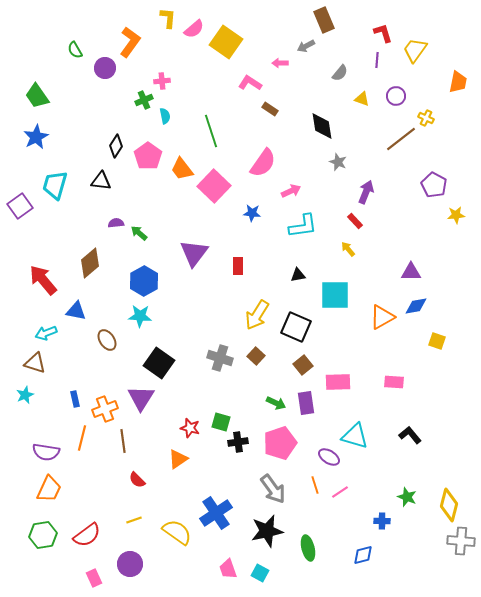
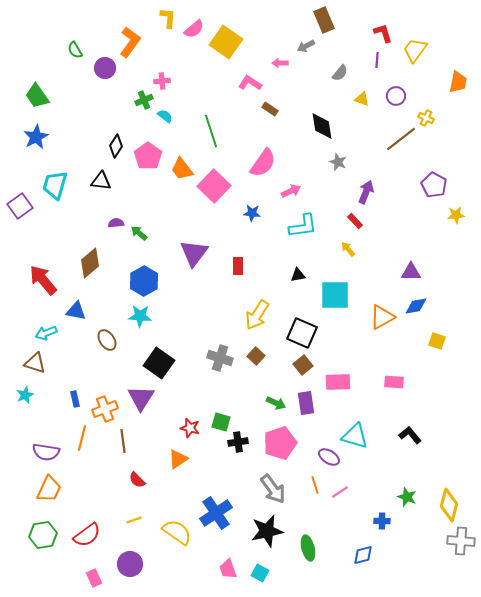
cyan semicircle at (165, 116): rotated 42 degrees counterclockwise
black square at (296, 327): moved 6 px right, 6 px down
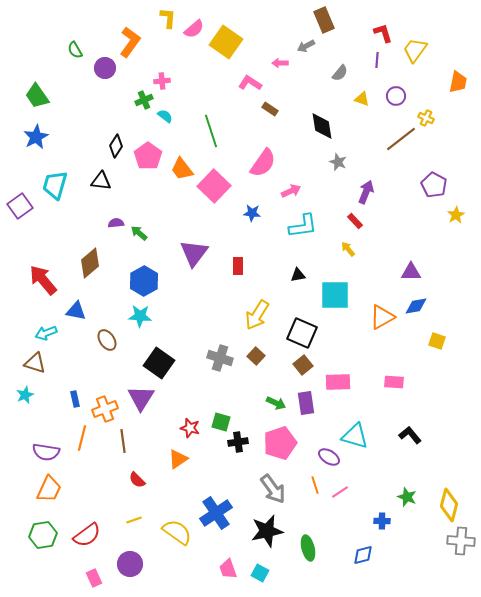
yellow star at (456, 215): rotated 24 degrees counterclockwise
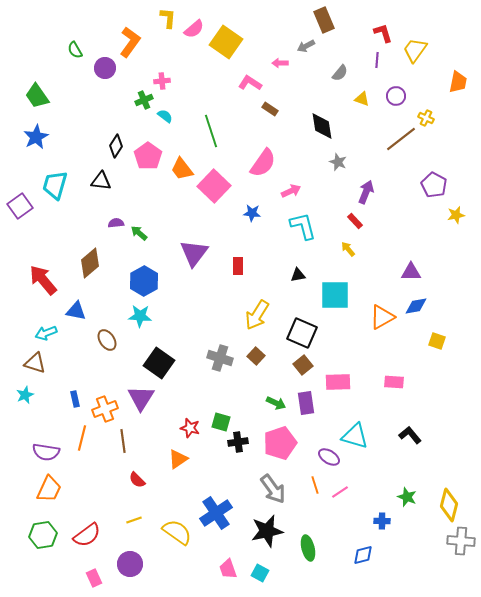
yellow star at (456, 215): rotated 18 degrees clockwise
cyan L-shape at (303, 226): rotated 96 degrees counterclockwise
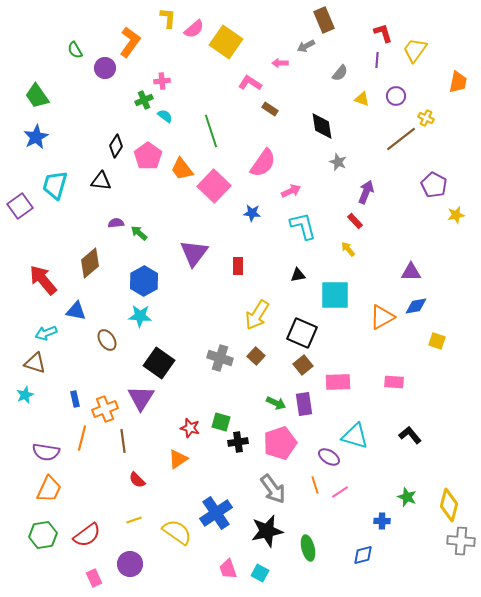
purple rectangle at (306, 403): moved 2 px left, 1 px down
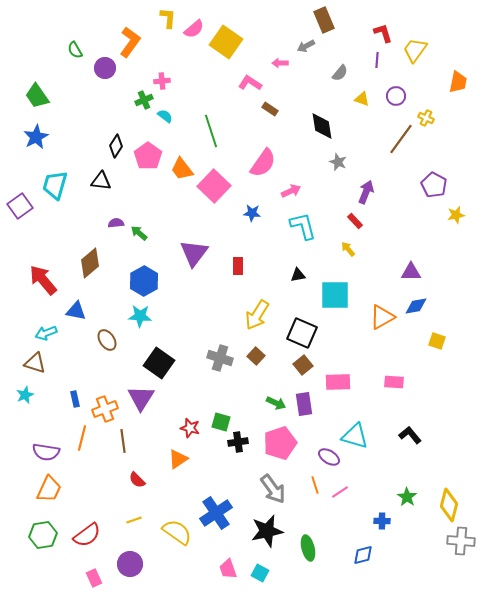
brown line at (401, 139): rotated 16 degrees counterclockwise
green star at (407, 497): rotated 12 degrees clockwise
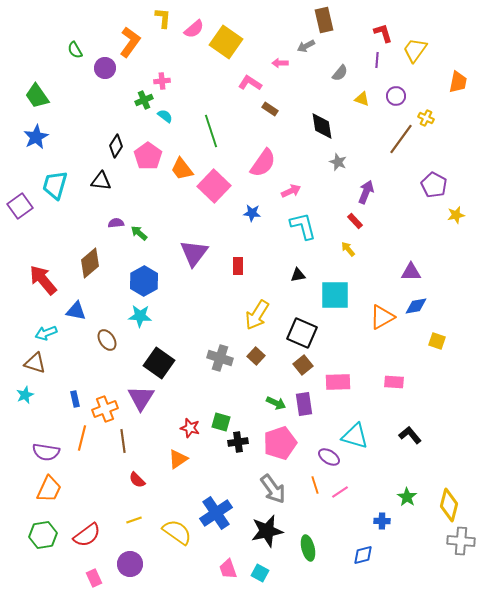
yellow L-shape at (168, 18): moved 5 px left
brown rectangle at (324, 20): rotated 10 degrees clockwise
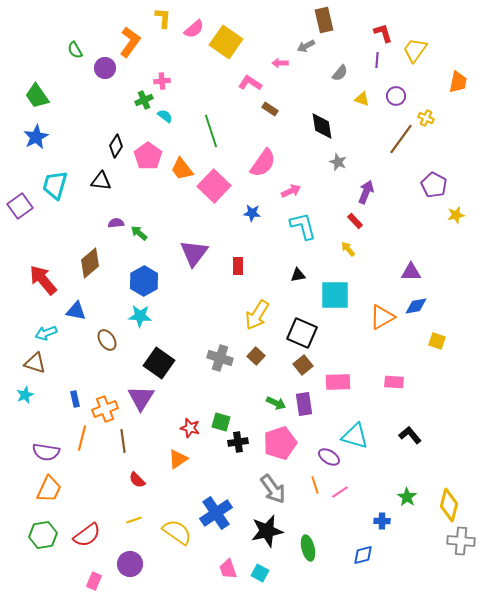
pink rectangle at (94, 578): moved 3 px down; rotated 48 degrees clockwise
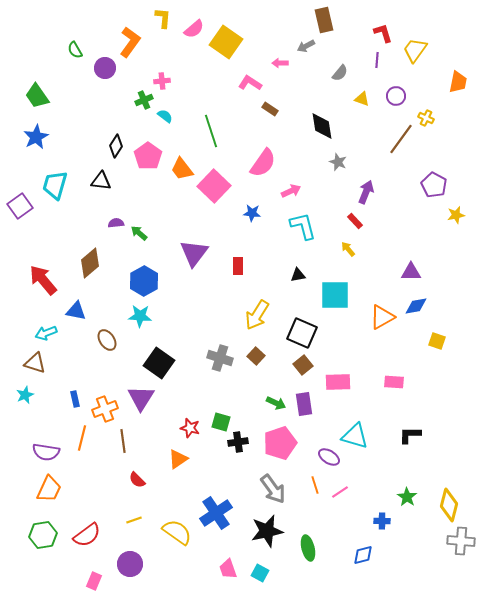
black L-shape at (410, 435): rotated 50 degrees counterclockwise
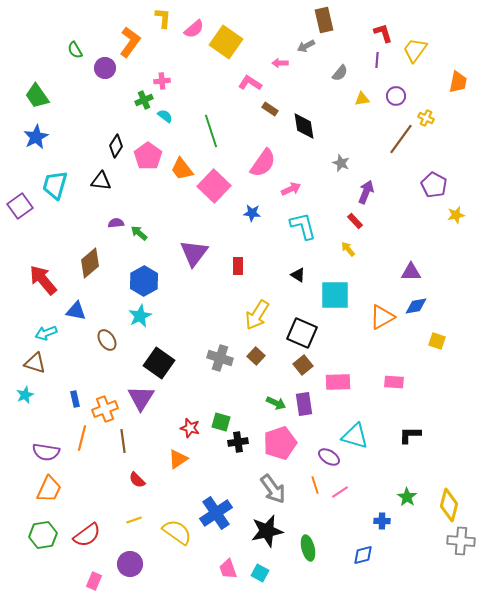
yellow triangle at (362, 99): rotated 28 degrees counterclockwise
black diamond at (322, 126): moved 18 px left
gray star at (338, 162): moved 3 px right, 1 px down
pink arrow at (291, 191): moved 2 px up
black triangle at (298, 275): rotated 42 degrees clockwise
cyan star at (140, 316): rotated 30 degrees counterclockwise
